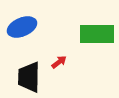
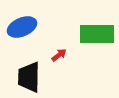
red arrow: moved 7 px up
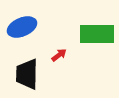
black trapezoid: moved 2 px left, 3 px up
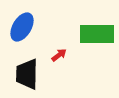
blue ellipse: rotated 36 degrees counterclockwise
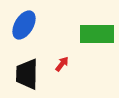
blue ellipse: moved 2 px right, 2 px up
red arrow: moved 3 px right, 9 px down; rotated 14 degrees counterclockwise
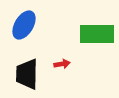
red arrow: rotated 42 degrees clockwise
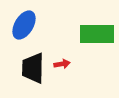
black trapezoid: moved 6 px right, 6 px up
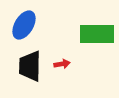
black trapezoid: moved 3 px left, 2 px up
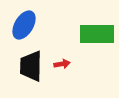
black trapezoid: moved 1 px right
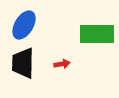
black trapezoid: moved 8 px left, 3 px up
